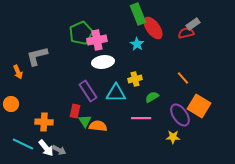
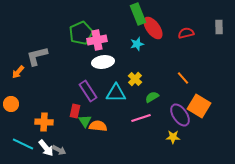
gray rectangle: moved 26 px right, 3 px down; rotated 56 degrees counterclockwise
cyan star: rotated 24 degrees clockwise
orange arrow: rotated 64 degrees clockwise
yellow cross: rotated 32 degrees counterclockwise
pink line: rotated 18 degrees counterclockwise
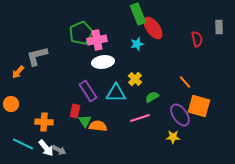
red semicircle: moved 11 px right, 6 px down; rotated 91 degrees clockwise
orange line: moved 2 px right, 4 px down
orange square: rotated 15 degrees counterclockwise
pink line: moved 1 px left
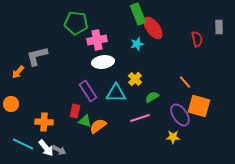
green pentagon: moved 5 px left, 10 px up; rotated 30 degrees clockwise
green triangle: rotated 40 degrees counterclockwise
orange semicircle: rotated 42 degrees counterclockwise
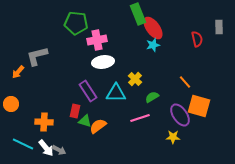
cyan star: moved 16 px right, 1 px down
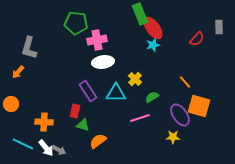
green rectangle: moved 2 px right
red semicircle: rotated 56 degrees clockwise
gray L-shape: moved 8 px left, 8 px up; rotated 60 degrees counterclockwise
green triangle: moved 2 px left, 4 px down
orange semicircle: moved 15 px down
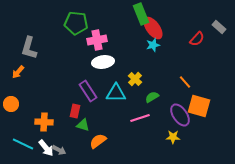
green rectangle: moved 1 px right
gray rectangle: rotated 48 degrees counterclockwise
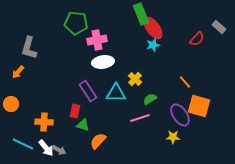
green semicircle: moved 2 px left, 2 px down
orange semicircle: rotated 12 degrees counterclockwise
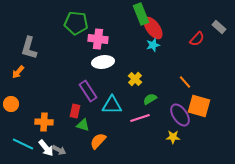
pink cross: moved 1 px right, 1 px up; rotated 18 degrees clockwise
cyan triangle: moved 4 px left, 12 px down
